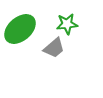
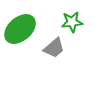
green star: moved 5 px right, 2 px up
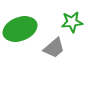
green ellipse: rotated 20 degrees clockwise
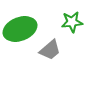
gray trapezoid: moved 4 px left, 2 px down
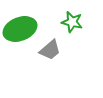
green star: rotated 20 degrees clockwise
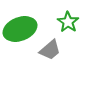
green star: moved 4 px left; rotated 20 degrees clockwise
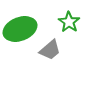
green star: moved 1 px right
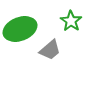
green star: moved 2 px right, 1 px up
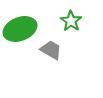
gray trapezoid: moved 1 px right; rotated 110 degrees counterclockwise
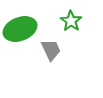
gray trapezoid: rotated 35 degrees clockwise
